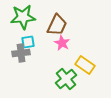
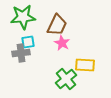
yellow rectangle: rotated 30 degrees counterclockwise
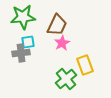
pink star: rotated 14 degrees clockwise
yellow rectangle: rotated 66 degrees clockwise
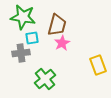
green star: rotated 15 degrees clockwise
brown trapezoid: rotated 10 degrees counterclockwise
cyan square: moved 4 px right, 4 px up
yellow rectangle: moved 13 px right
green cross: moved 21 px left
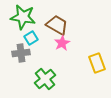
brown trapezoid: rotated 75 degrees counterclockwise
cyan square: moved 1 px left; rotated 24 degrees counterclockwise
yellow rectangle: moved 1 px left, 2 px up
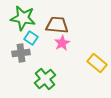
green star: moved 1 px down
brown trapezoid: rotated 25 degrees counterclockwise
cyan square: rotated 24 degrees counterclockwise
yellow rectangle: rotated 30 degrees counterclockwise
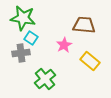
brown trapezoid: moved 27 px right
pink star: moved 2 px right, 2 px down
yellow rectangle: moved 7 px left, 2 px up
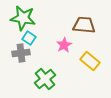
cyan square: moved 2 px left
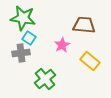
pink star: moved 2 px left
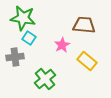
gray cross: moved 6 px left, 4 px down
yellow rectangle: moved 3 px left
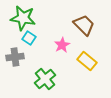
brown trapezoid: rotated 40 degrees clockwise
